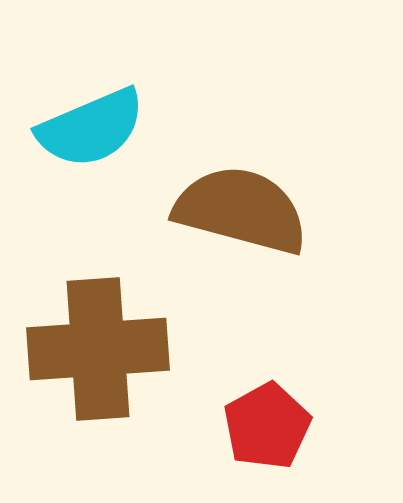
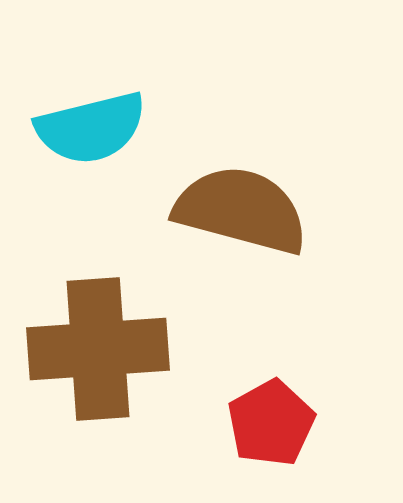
cyan semicircle: rotated 9 degrees clockwise
red pentagon: moved 4 px right, 3 px up
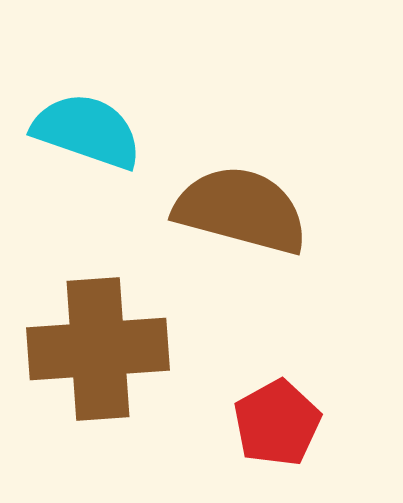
cyan semicircle: moved 4 px left, 3 px down; rotated 147 degrees counterclockwise
red pentagon: moved 6 px right
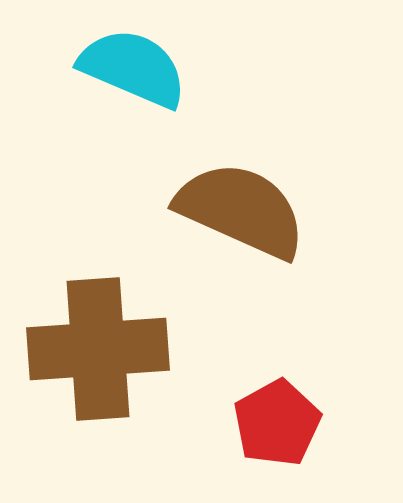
cyan semicircle: moved 46 px right, 63 px up; rotated 4 degrees clockwise
brown semicircle: rotated 9 degrees clockwise
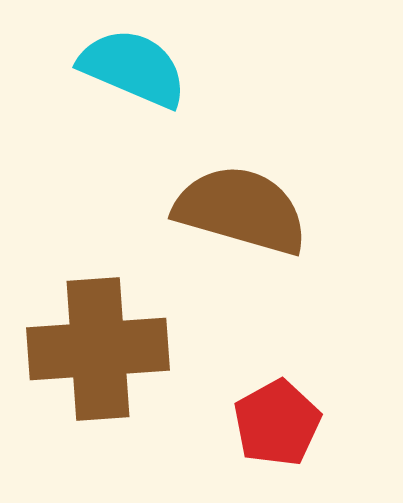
brown semicircle: rotated 8 degrees counterclockwise
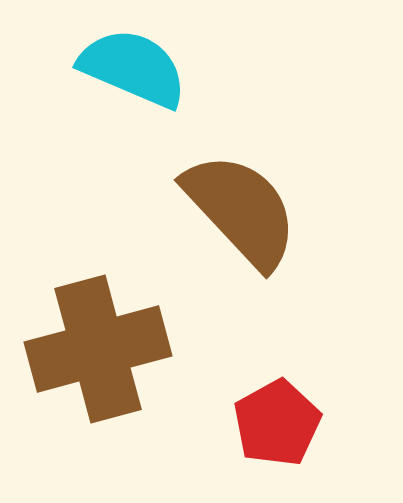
brown semicircle: rotated 31 degrees clockwise
brown cross: rotated 11 degrees counterclockwise
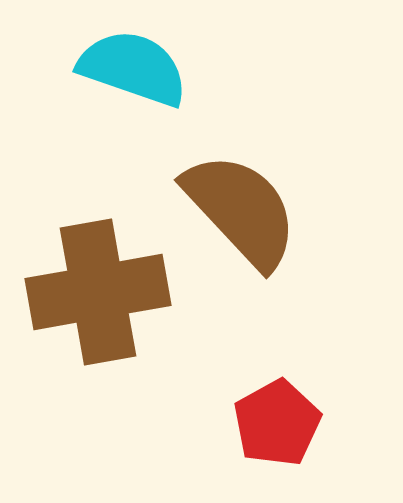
cyan semicircle: rotated 4 degrees counterclockwise
brown cross: moved 57 px up; rotated 5 degrees clockwise
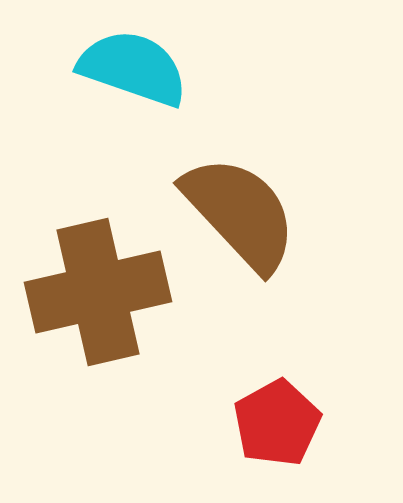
brown semicircle: moved 1 px left, 3 px down
brown cross: rotated 3 degrees counterclockwise
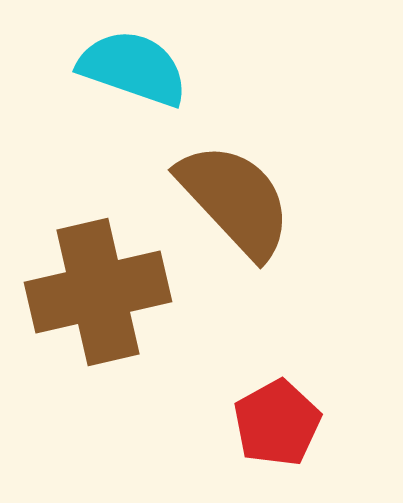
brown semicircle: moved 5 px left, 13 px up
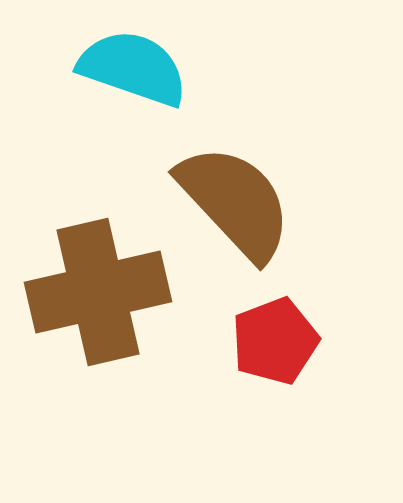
brown semicircle: moved 2 px down
red pentagon: moved 2 px left, 82 px up; rotated 8 degrees clockwise
